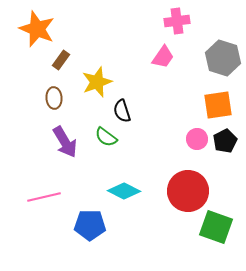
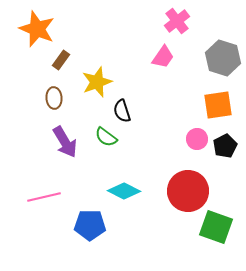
pink cross: rotated 30 degrees counterclockwise
black pentagon: moved 5 px down
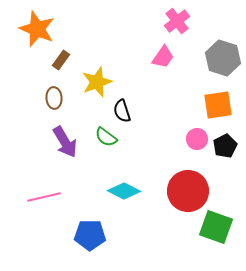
blue pentagon: moved 10 px down
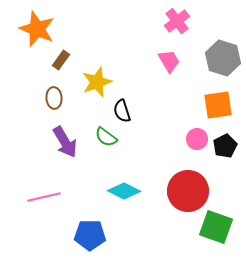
pink trapezoid: moved 6 px right, 4 px down; rotated 65 degrees counterclockwise
